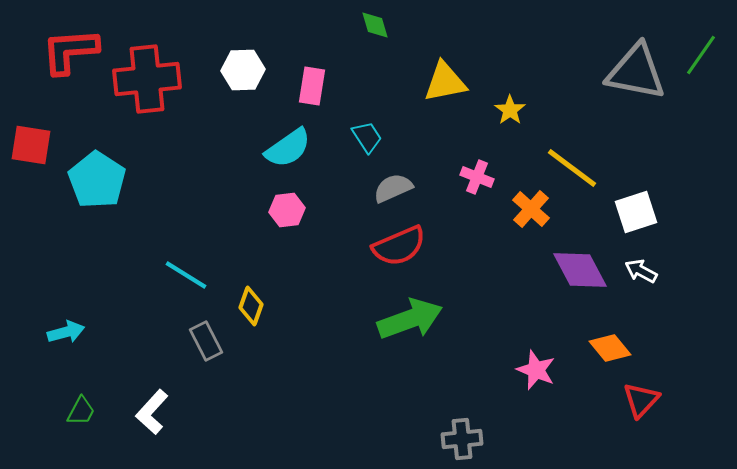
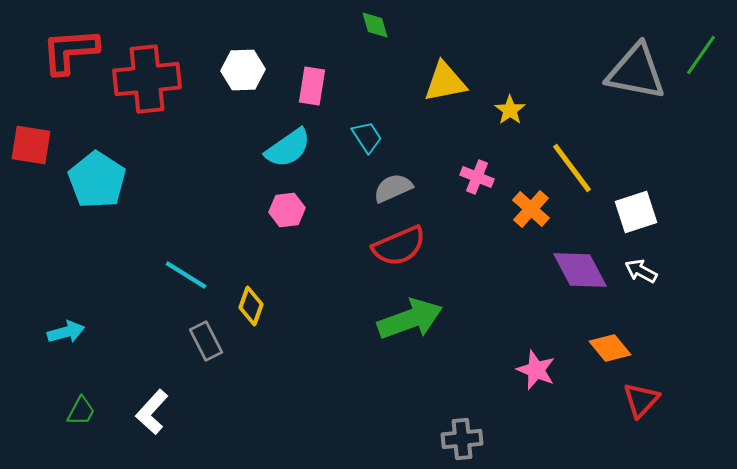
yellow line: rotated 16 degrees clockwise
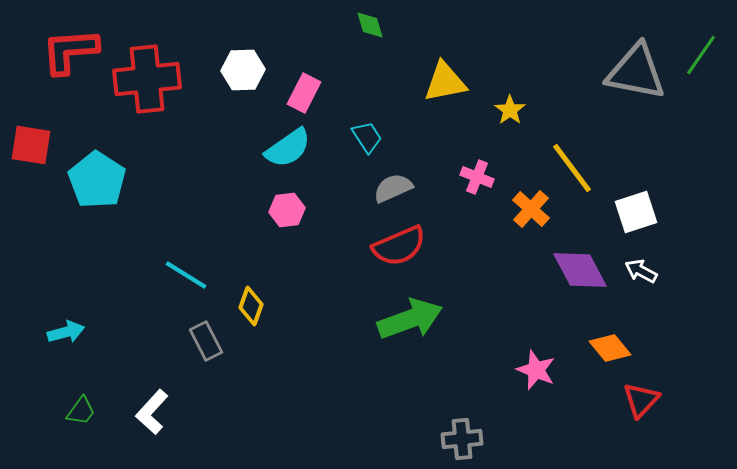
green diamond: moved 5 px left
pink rectangle: moved 8 px left, 7 px down; rotated 18 degrees clockwise
green trapezoid: rotated 8 degrees clockwise
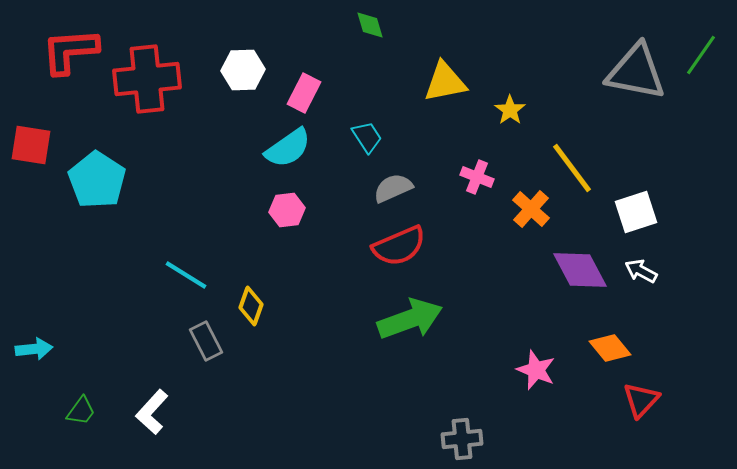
cyan arrow: moved 32 px left, 17 px down; rotated 9 degrees clockwise
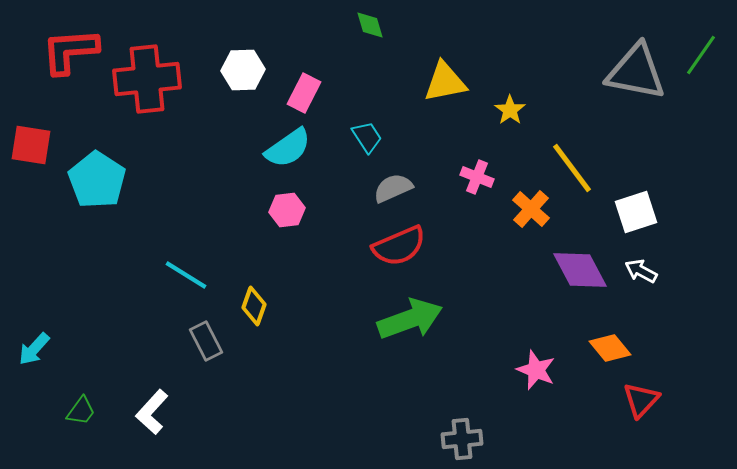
yellow diamond: moved 3 px right
cyan arrow: rotated 138 degrees clockwise
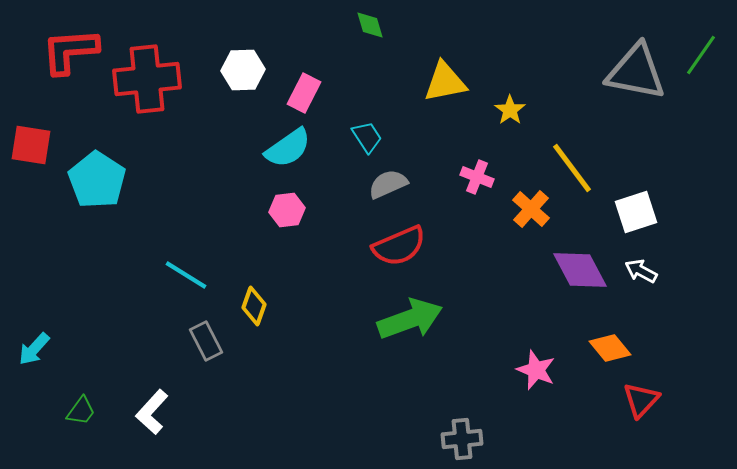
gray semicircle: moved 5 px left, 4 px up
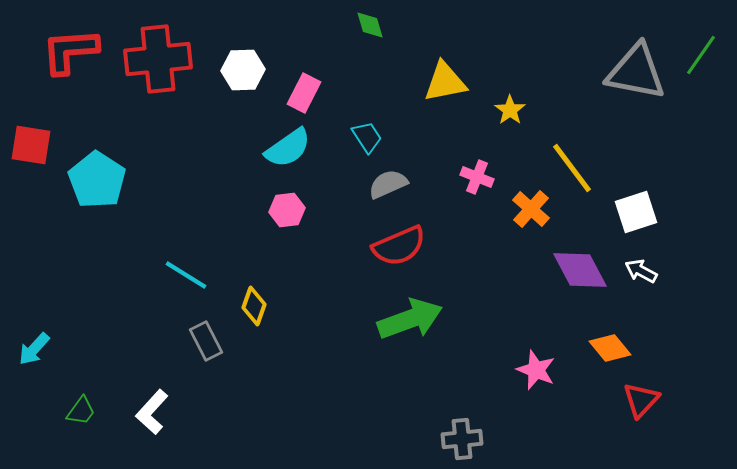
red cross: moved 11 px right, 20 px up
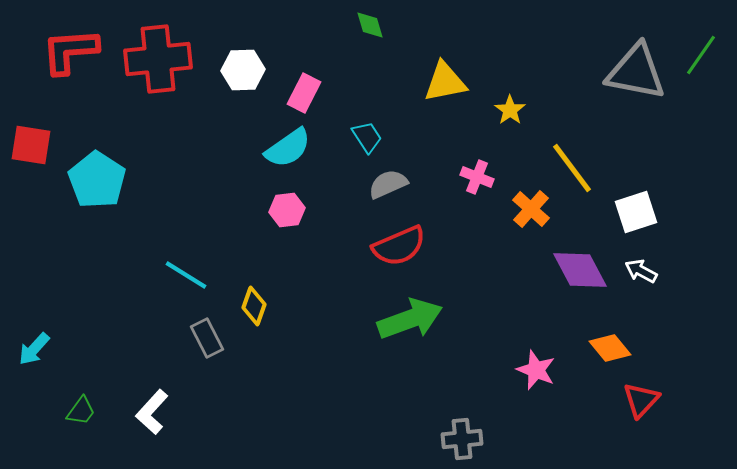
gray rectangle: moved 1 px right, 3 px up
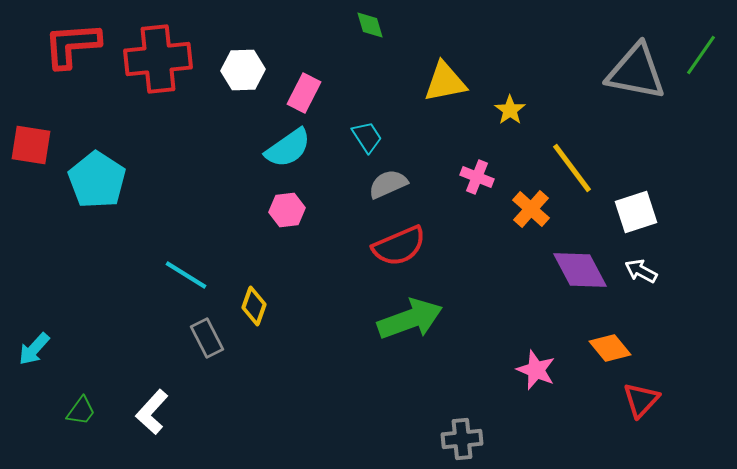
red L-shape: moved 2 px right, 6 px up
